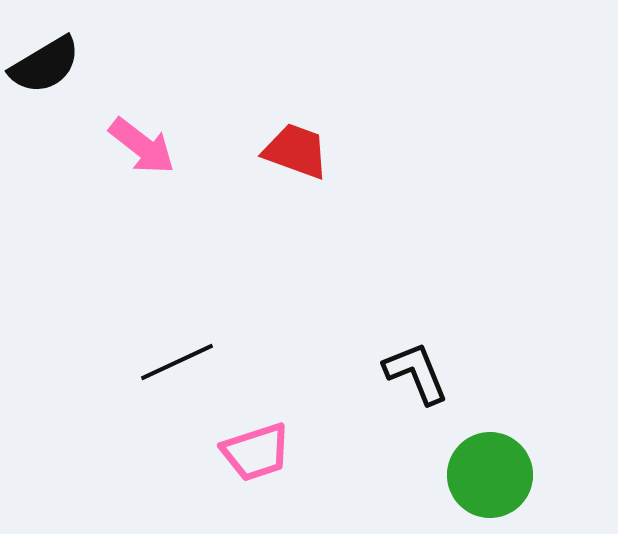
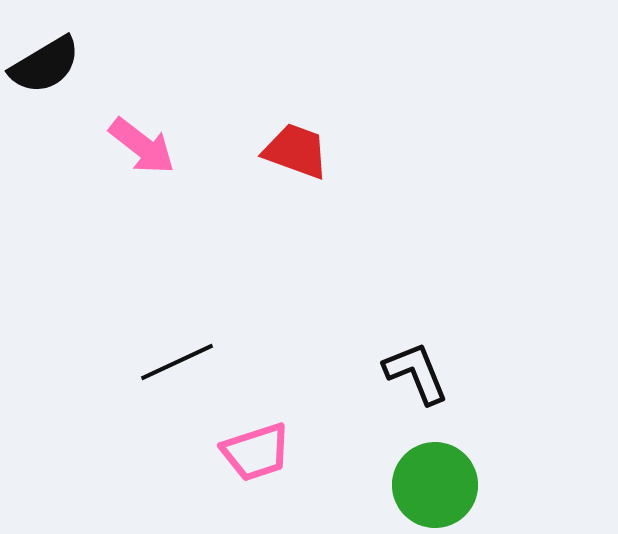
green circle: moved 55 px left, 10 px down
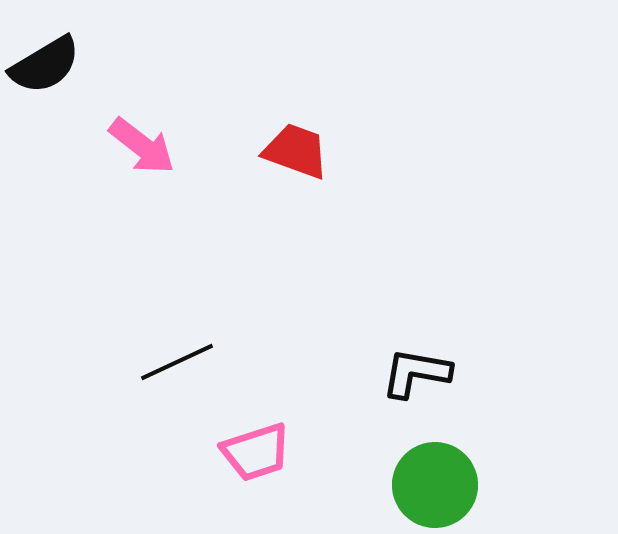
black L-shape: rotated 58 degrees counterclockwise
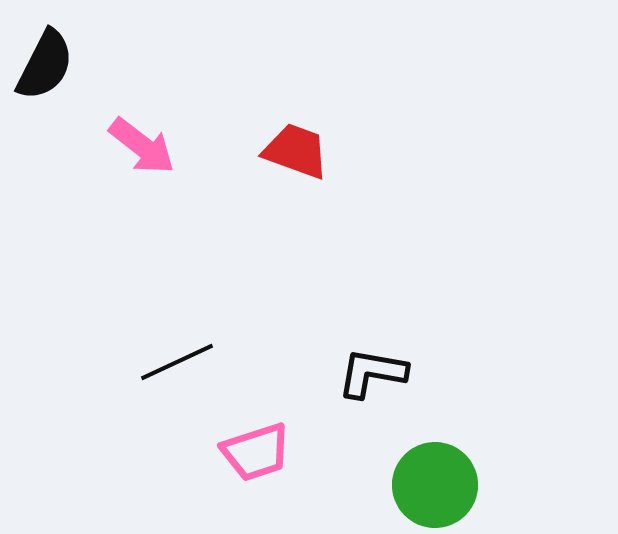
black semicircle: rotated 32 degrees counterclockwise
black L-shape: moved 44 px left
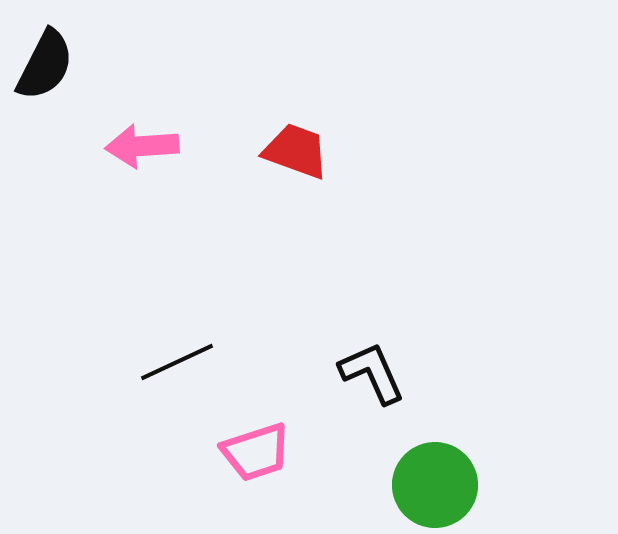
pink arrow: rotated 138 degrees clockwise
black L-shape: rotated 56 degrees clockwise
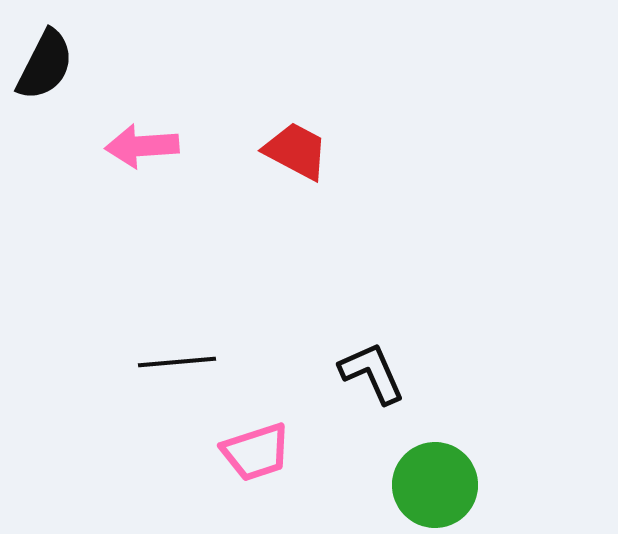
red trapezoid: rotated 8 degrees clockwise
black line: rotated 20 degrees clockwise
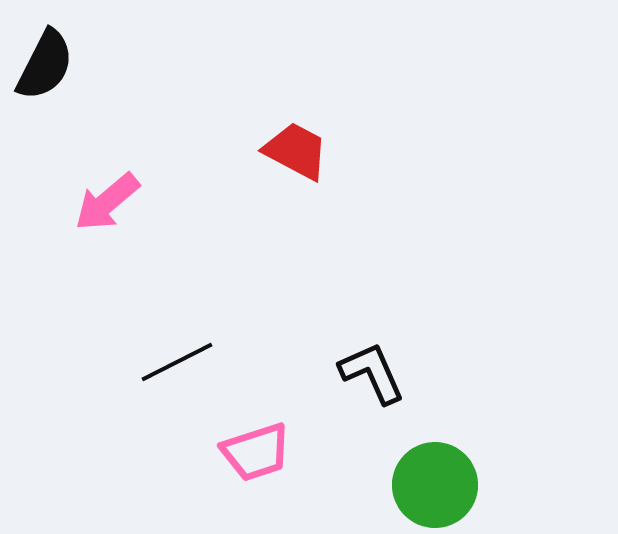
pink arrow: moved 35 px left, 56 px down; rotated 36 degrees counterclockwise
black line: rotated 22 degrees counterclockwise
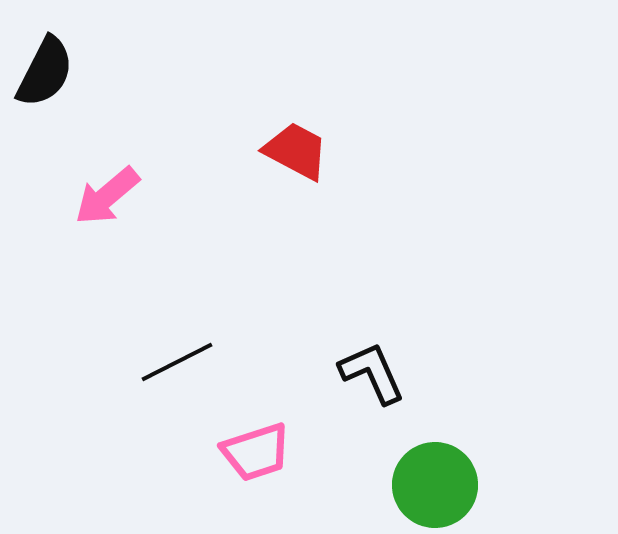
black semicircle: moved 7 px down
pink arrow: moved 6 px up
